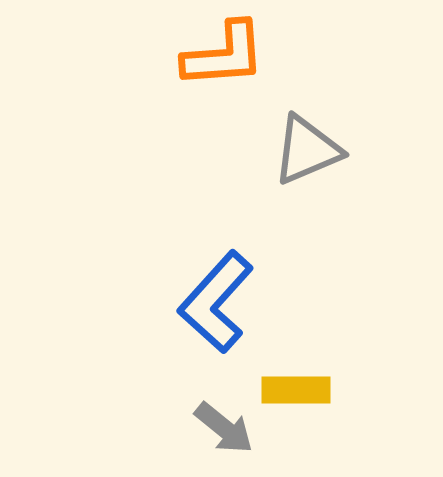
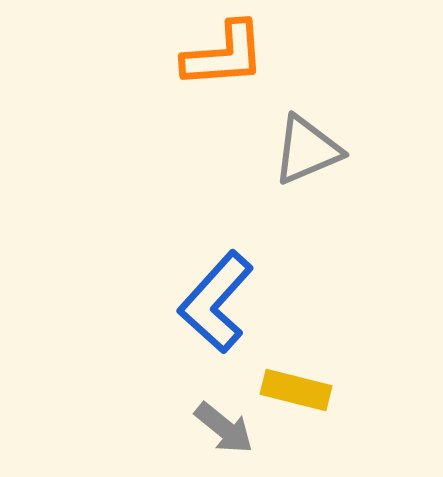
yellow rectangle: rotated 14 degrees clockwise
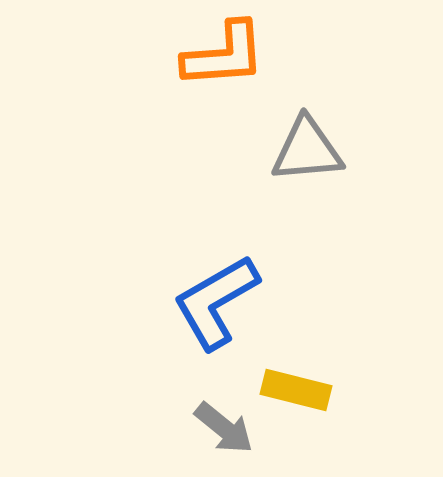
gray triangle: rotated 18 degrees clockwise
blue L-shape: rotated 18 degrees clockwise
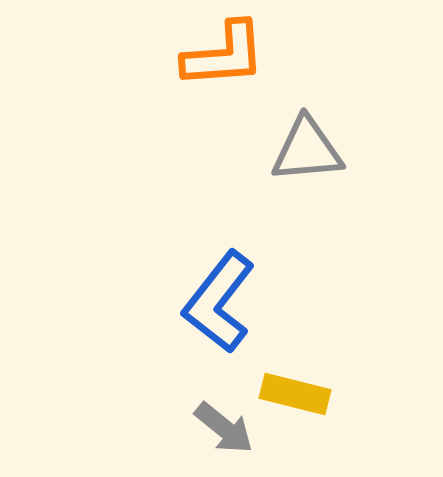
blue L-shape: moved 3 px right; rotated 22 degrees counterclockwise
yellow rectangle: moved 1 px left, 4 px down
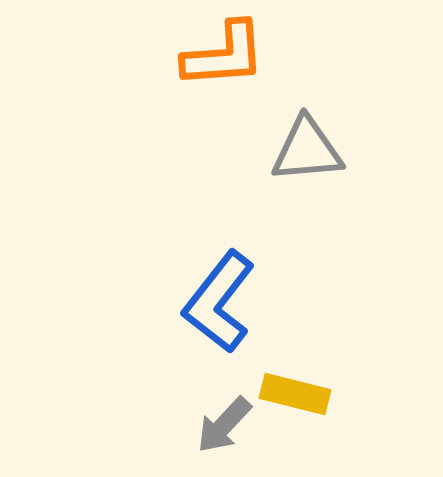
gray arrow: moved 3 px up; rotated 94 degrees clockwise
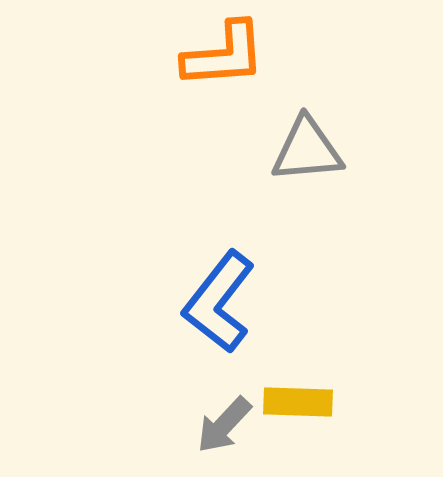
yellow rectangle: moved 3 px right, 8 px down; rotated 12 degrees counterclockwise
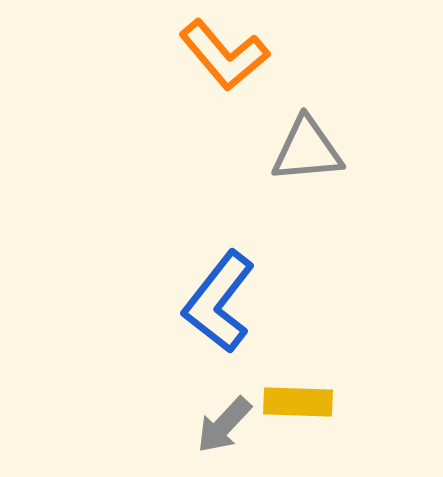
orange L-shape: rotated 54 degrees clockwise
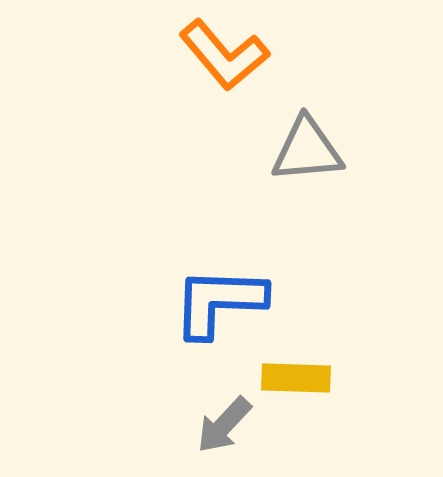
blue L-shape: rotated 54 degrees clockwise
yellow rectangle: moved 2 px left, 24 px up
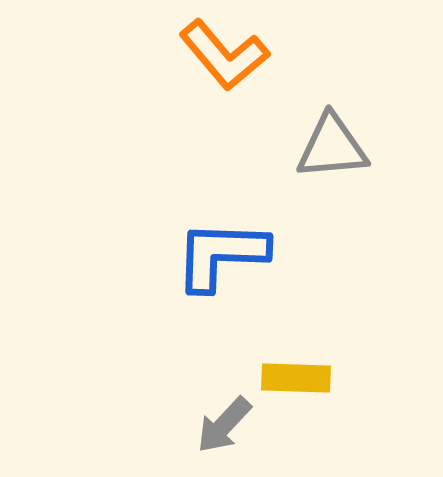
gray triangle: moved 25 px right, 3 px up
blue L-shape: moved 2 px right, 47 px up
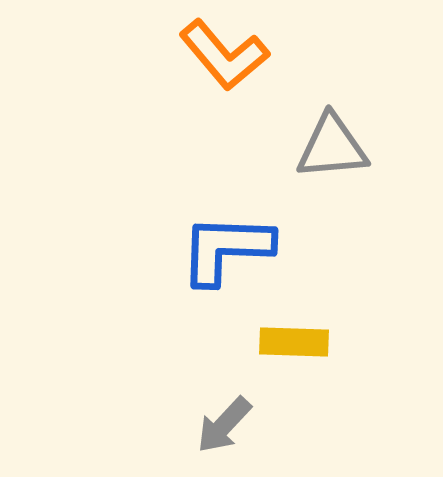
blue L-shape: moved 5 px right, 6 px up
yellow rectangle: moved 2 px left, 36 px up
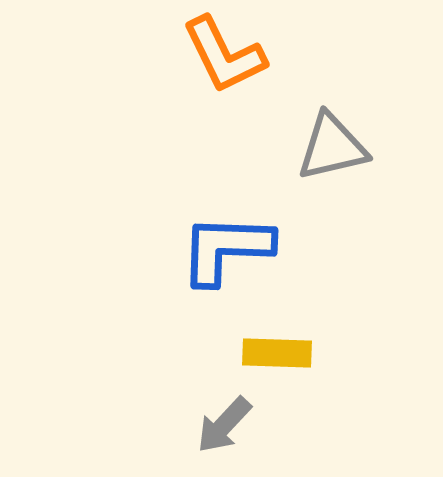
orange L-shape: rotated 14 degrees clockwise
gray triangle: rotated 8 degrees counterclockwise
yellow rectangle: moved 17 px left, 11 px down
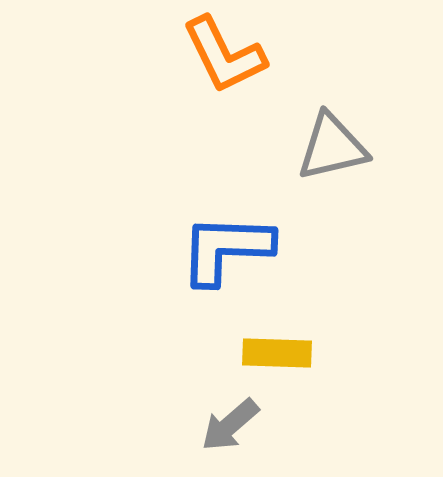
gray arrow: moved 6 px right; rotated 6 degrees clockwise
